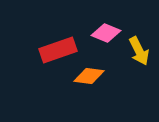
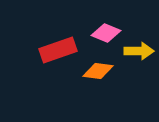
yellow arrow: rotated 64 degrees counterclockwise
orange diamond: moved 9 px right, 5 px up
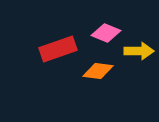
red rectangle: moved 1 px up
